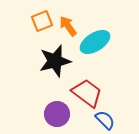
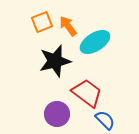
orange square: moved 1 px down
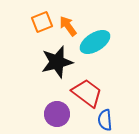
black star: moved 2 px right, 1 px down
blue semicircle: rotated 140 degrees counterclockwise
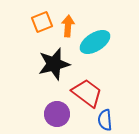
orange arrow: rotated 40 degrees clockwise
black star: moved 3 px left, 2 px down
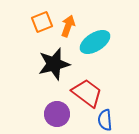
orange arrow: rotated 15 degrees clockwise
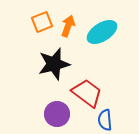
cyan ellipse: moved 7 px right, 10 px up
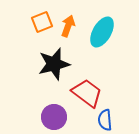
cyan ellipse: rotated 28 degrees counterclockwise
purple circle: moved 3 px left, 3 px down
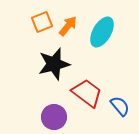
orange arrow: rotated 20 degrees clockwise
blue semicircle: moved 15 px right, 14 px up; rotated 145 degrees clockwise
